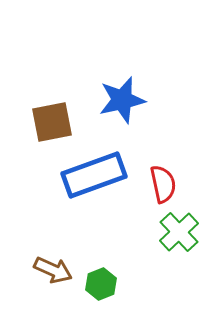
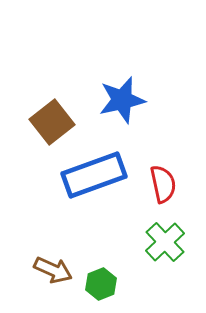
brown square: rotated 27 degrees counterclockwise
green cross: moved 14 px left, 10 px down
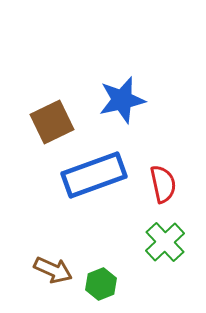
brown square: rotated 12 degrees clockwise
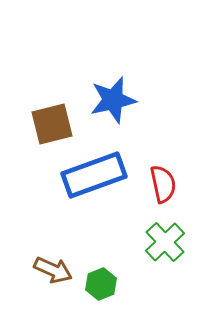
blue star: moved 9 px left
brown square: moved 2 px down; rotated 12 degrees clockwise
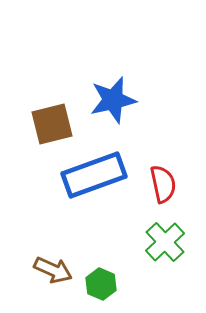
green hexagon: rotated 16 degrees counterclockwise
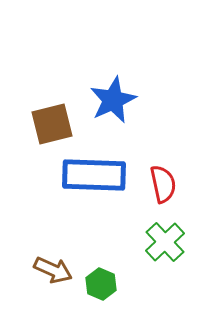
blue star: rotated 12 degrees counterclockwise
blue rectangle: rotated 22 degrees clockwise
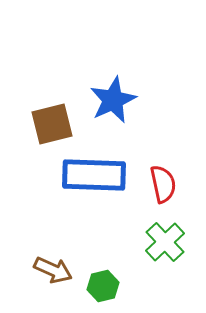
green hexagon: moved 2 px right, 2 px down; rotated 24 degrees clockwise
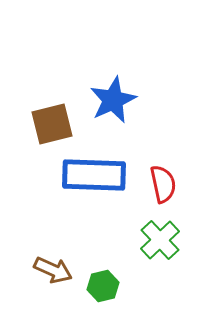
green cross: moved 5 px left, 2 px up
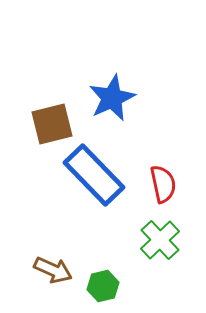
blue star: moved 1 px left, 2 px up
blue rectangle: rotated 44 degrees clockwise
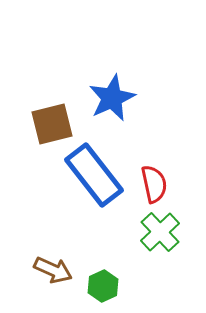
blue rectangle: rotated 6 degrees clockwise
red semicircle: moved 9 px left
green cross: moved 8 px up
green hexagon: rotated 12 degrees counterclockwise
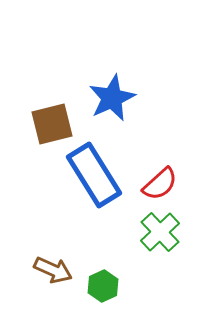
blue rectangle: rotated 6 degrees clockwise
red semicircle: moved 6 px right; rotated 60 degrees clockwise
